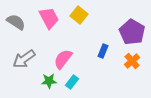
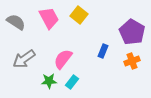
orange cross: rotated 21 degrees clockwise
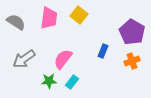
pink trapezoid: rotated 35 degrees clockwise
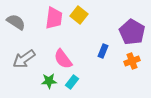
pink trapezoid: moved 5 px right
pink semicircle: rotated 75 degrees counterclockwise
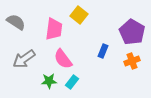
pink trapezoid: moved 11 px down
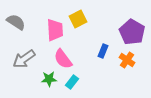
yellow square: moved 1 px left, 4 px down; rotated 24 degrees clockwise
pink trapezoid: moved 1 px right, 1 px down; rotated 10 degrees counterclockwise
orange cross: moved 5 px left, 1 px up; rotated 35 degrees counterclockwise
green star: moved 2 px up
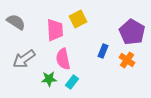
pink semicircle: rotated 25 degrees clockwise
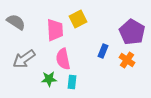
cyan rectangle: rotated 32 degrees counterclockwise
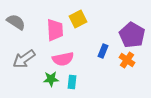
purple pentagon: moved 3 px down
pink semicircle: rotated 90 degrees counterclockwise
green star: moved 2 px right
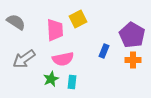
blue rectangle: moved 1 px right
orange cross: moved 6 px right; rotated 35 degrees counterclockwise
green star: rotated 21 degrees counterclockwise
